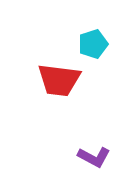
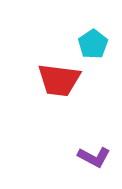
cyan pentagon: rotated 16 degrees counterclockwise
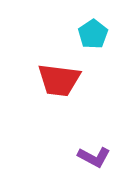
cyan pentagon: moved 10 px up
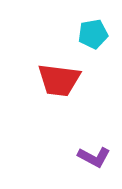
cyan pentagon: rotated 24 degrees clockwise
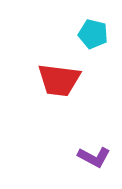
cyan pentagon: rotated 24 degrees clockwise
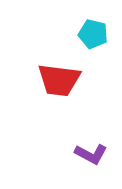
purple L-shape: moved 3 px left, 3 px up
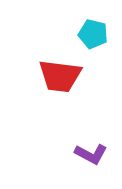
red trapezoid: moved 1 px right, 4 px up
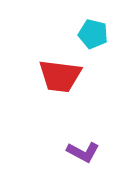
purple L-shape: moved 8 px left, 2 px up
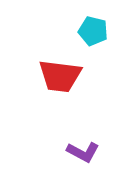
cyan pentagon: moved 3 px up
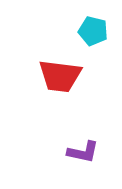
purple L-shape: rotated 16 degrees counterclockwise
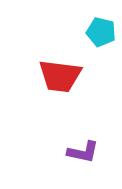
cyan pentagon: moved 8 px right, 1 px down
